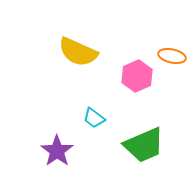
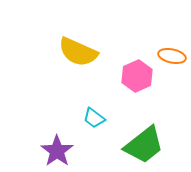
green trapezoid: rotated 15 degrees counterclockwise
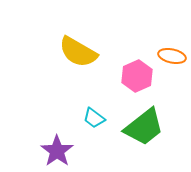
yellow semicircle: rotated 6 degrees clockwise
green trapezoid: moved 18 px up
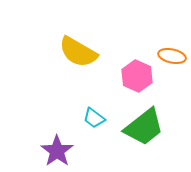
pink hexagon: rotated 12 degrees counterclockwise
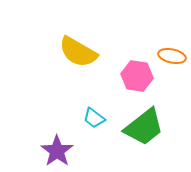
pink hexagon: rotated 16 degrees counterclockwise
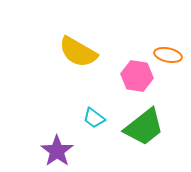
orange ellipse: moved 4 px left, 1 px up
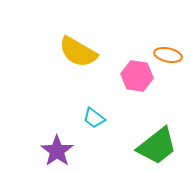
green trapezoid: moved 13 px right, 19 px down
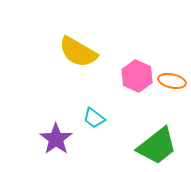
orange ellipse: moved 4 px right, 26 px down
pink hexagon: rotated 16 degrees clockwise
purple star: moved 1 px left, 12 px up
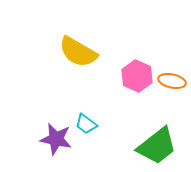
cyan trapezoid: moved 8 px left, 6 px down
purple star: rotated 24 degrees counterclockwise
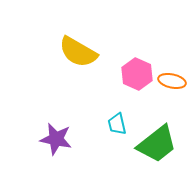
pink hexagon: moved 2 px up
cyan trapezoid: moved 31 px right; rotated 40 degrees clockwise
green trapezoid: moved 2 px up
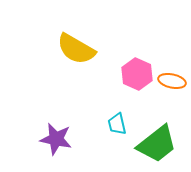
yellow semicircle: moved 2 px left, 3 px up
